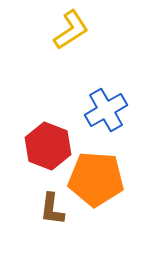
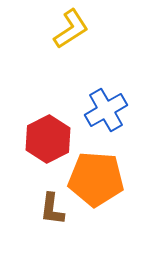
yellow L-shape: moved 1 px up
red hexagon: moved 7 px up; rotated 12 degrees clockwise
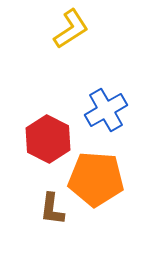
red hexagon: rotated 6 degrees counterclockwise
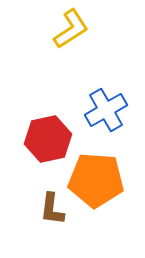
red hexagon: rotated 21 degrees clockwise
orange pentagon: moved 1 px down
